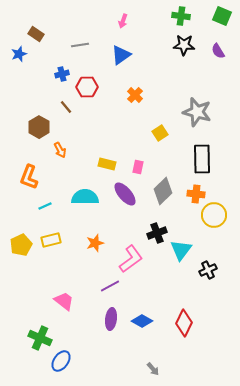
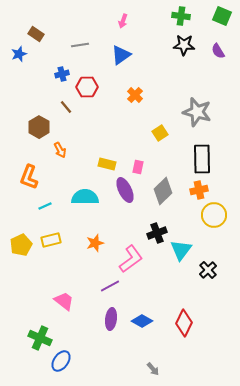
purple ellipse at (125, 194): moved 4 px up; rotated 15 degrees clockwise
orange cross at (196, 194): moved 3 px right, 4 px up; rotated 18 degrees counterclockwise
black cross at (208, 270): rotated 18 degrees counterclockwise
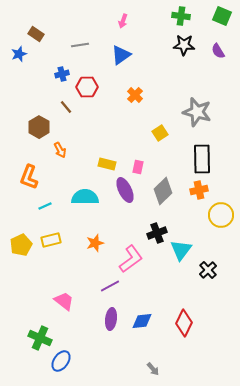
yellow circle at (214, 215): moved 7 px right
blue diamond at (142, 321): rotated 35 degrees counterclockwise
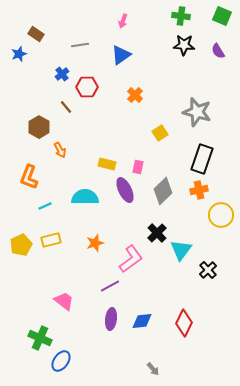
blue cross at (62, 74): rotated 24 degrees counterclockwise
black rectangle at (202, 159): rotated 20 degrees clockwise
black cross at (157, 233): rotated 24 degrees counterclockwise
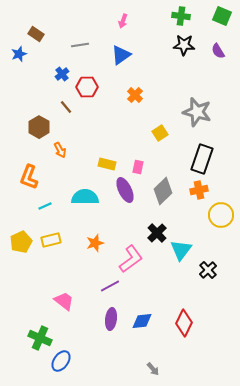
yellow pentagon at (21, 245): moved 3 px up
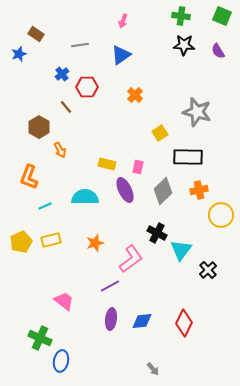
black rectangle at (202, 159): moved 14 px left, 2 px up; rotated 72 degrees clockwise
black cross at (157, 233): rotated 18 degrees counterclockwise
blue ellipse at (61, 361): rotated 25 degrees counterclockwise
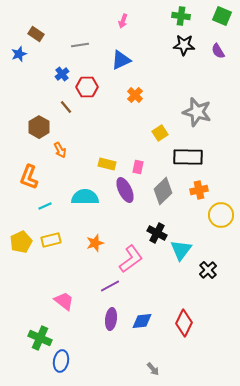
blue triangle at (121, 55): moved 5 px down; rotated 10 degrees clockwise
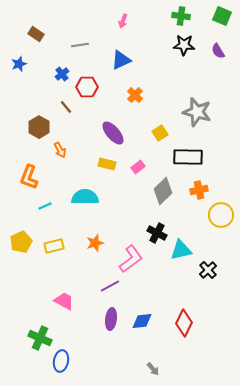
blue star at (19, 54): moved 10 px down
pink rectangle at (138, 167): rotated 40 degrees clockwise
purple ellipse at (125, 190): moved 12 px left, 57 px up; rotated 15 degrees counterclockwise
yellow rectangle at (51, 240): moved 3 px right, 6 px down
cyan triangle at (181, 250): rotated 40 degrees clockwise
pink trapezoid at (64, 301): rotated 10 degrees counterclockwise
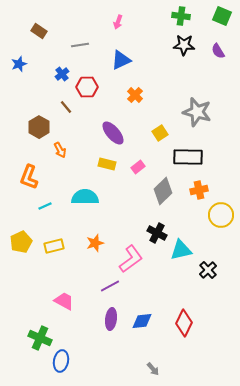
pink arrow at (123, 21): moved 5 px left, 1 px down
brown rectangle at (36, 34): moved 3 px right, 3 px up
